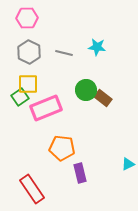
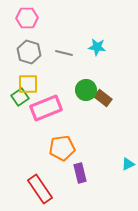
gray hexagon: rotated 10 degrees counterclockwise
orange pentagon: rotated 15 degrees counterclockwise
red rectangle: moved 8 px right
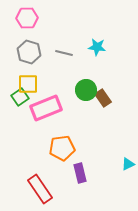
brown rectangle: rotated 18 degrees clockwise
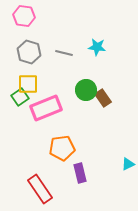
pink hexagon: moved 3 px left, 2 px up; rotated 10 degrees clockwise
